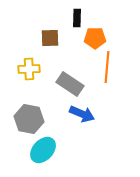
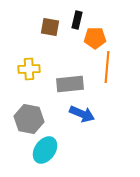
black rectangle: moved 2 px down; rotated 12 degrees clockwise
brown square: moved 11 px up; rotated 12 degrees clockwise
gray rectangle: rotated 40 degrees counterclockwise
cyan ellipse: moved 2 px right; rotated 8 degrees counterclockwise
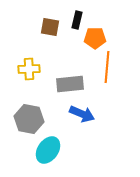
cyan ellipse: moved 3 px right
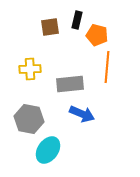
brown square: rotated 18 degrees counterclockwise
orange pentagon: moved 2 px right, 3 px up; rotated 15 degrees clockwise
yellow cross: moved 1 px right
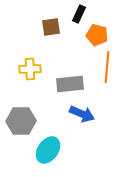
black rectangle: moved 2 px right, 6 px up; rotated 12 degrees clockwise
brown square: moved 1 px right
gray hexagon: moved 8 px left, 2 px down; rotated 12 degrees counterclockwise
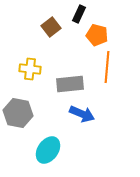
brown square: rotated 30 degrees counterclockwise
yellow cross: rotated 10 degrees clockwise
gray hexagon: moved 3 px left, 8 px up; rotated 12 degrees clockwise
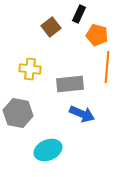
cyan ellipse: rotated 32 degrees clockwise
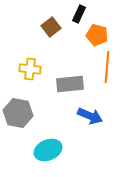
blue arrow: moved 8 px right, 2 px down
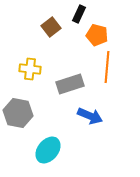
gray rectangle: rotated 12 degrees counterclockwise
cyan ellipse: rotated 28 degrees counterclockwise
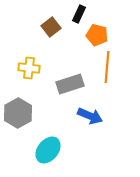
yellow cross: moved 1 px left, 1 px up
gray hexagon: rotated 20 degrees clockwise
